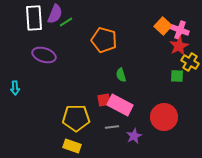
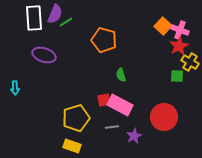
yellow pentagon: rotated 16 degrees counterclockwise
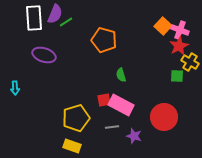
pink rectangle: moved 1 px right
purple star: rotated 28 degrees counterclockwise
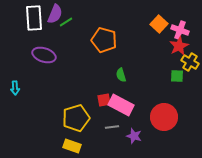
orange square: moved 4 px left, 2 px up
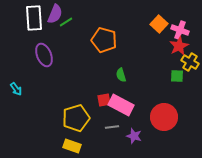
purple ellipse: rotated 50 degrees clockwise
cyan arrow: moved 1 px right, 1 px down; rotated 32 degrees counterclockwise
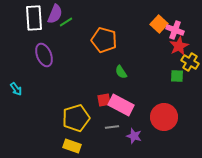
pink cross: moved 5 px left
green semicircle: moved 3 px up; rotated 16 degrees counterclockwise
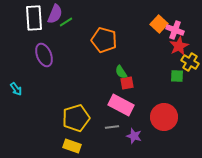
red square: moved 23 px right, 17 px up
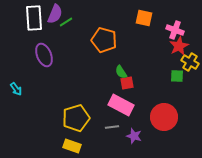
orange square: moved 15 px left, 6 px up; rotated 30 degrees counterclockwise
